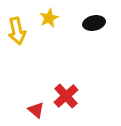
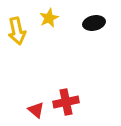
red cross: moved 6 px down; rotated 30 degrees clockwise
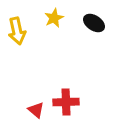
yellow star: moved 5 px right
black ellipse: rotated 45 degrees clockwise
red cross: rotated 10 degrees clockwise
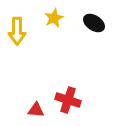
yellow arrow: rotated 12 degrees clockwise
red cross: moved 2 px right, 2 px up; rotated 20 degrees clockwise
red triangle: rotated 36 degrees counterclockwise
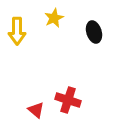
black ellipse: moved 9 px down; rotated 40 degrees clockwise
red triangle: rotated 36 degrees clockwise
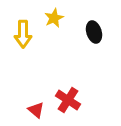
yellow arrow: moved 6 px right, 3 px down
red cross: rotated 15 degrees clockwise
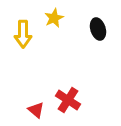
black ellipse: moved 4 px right, 3 px up
